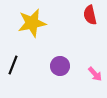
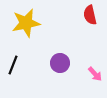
yellow star: moved 6 px left
purple circle: moved 3 px up
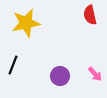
purple circle: moved 13 px down
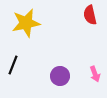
pink arrow: rotated 21 degrees clockwise
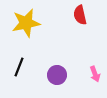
red semicircle: moved 10 px left
black line: moved 6 px right, 2 px down
purple circle: moved 3 px left, 1 px up
